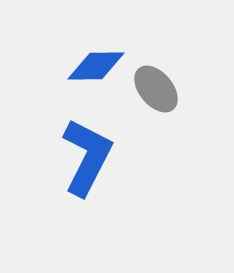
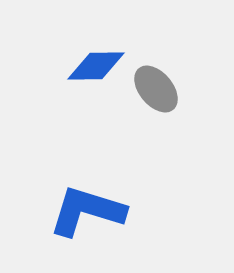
blue L-shape: moved 54 px down; rotated 100 degrees counterclockwise
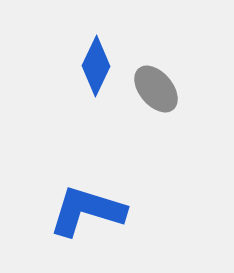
blue diamond: rotated 64 degrees counterclockwise
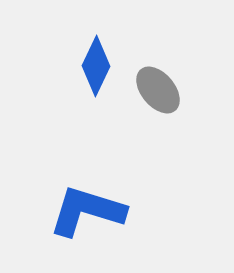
gray ellipse: moved 2 px right, 1 px down
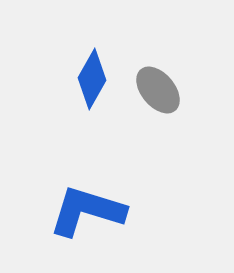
blue diamond: moved 4 px left, 13 px down; rotated 4 degrees clockwise
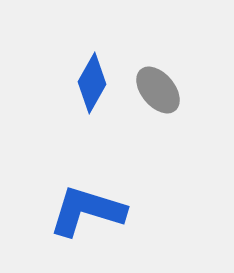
blue diamond: moved 4 px down
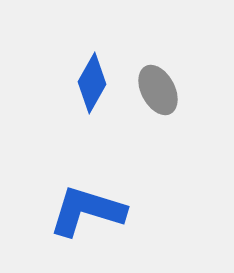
gray ellipse: rotated 12 degrees clockwise
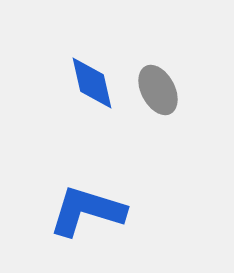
blue diamond: rotated 42 degrees counterclockwise
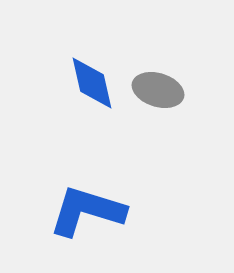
gray ellipse: rotated 45 degrees counterclockwise
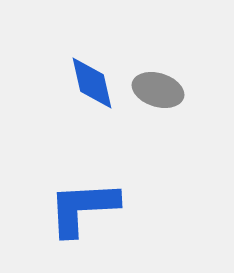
blue L-shape: moved 4 px left, 3 px up; rotated 20 degrees counterclockwise
